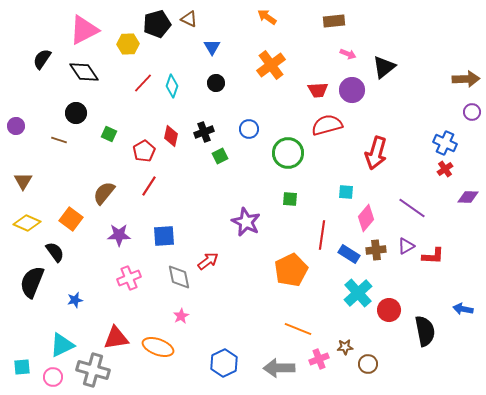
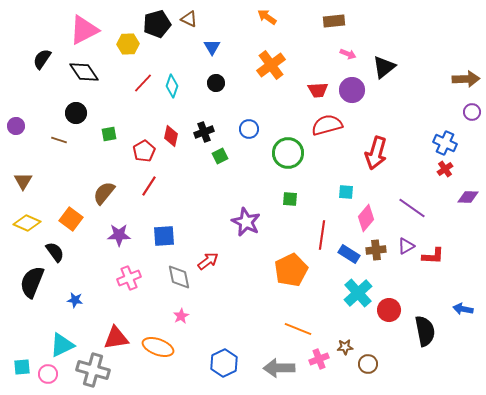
green square at (109, 134): rotated 35 degrees counterclockwise
blue star at (75, 300): rotated 21 degrees clockwise
pink circle at (53, 377): moved 5 px left, 3 px up
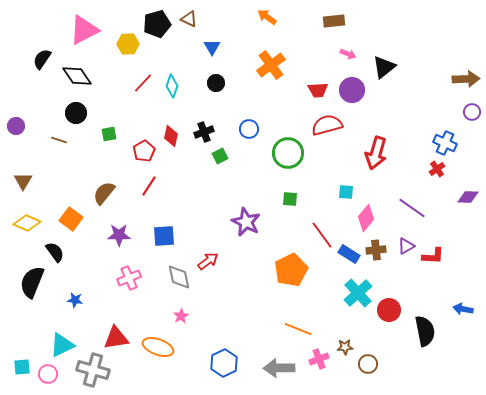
black diamond at (84, 72): moved 7 px left, 4 px down
red cross at (445, 169): moved 8 px left
red line at (322, 235): rotated 44 degrees counterclockwise
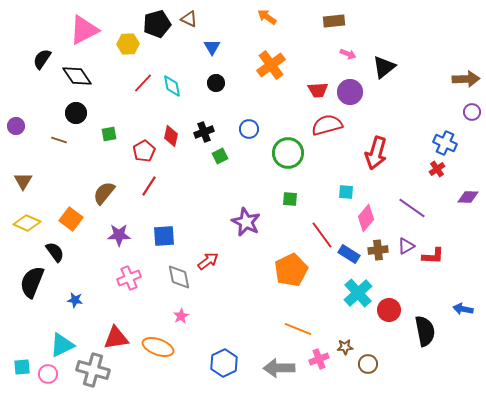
cyan diamond at (172, 86): rotated 30 degrees counterclockwise
purple circle at (352, 90): moved 2 px left, 2 px down
brown cross at (376, 250): moved 2 px right
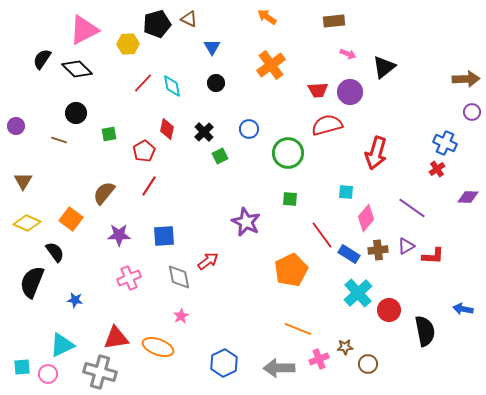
black diamond at (77, 76): moved 7 px up; rotated 12 degrees counterclockwise
black cross at (204, 132): rotated 24 degrees counterclockwise
red diamond at (171, 136): moved 4 px left, 7 px up
gray cross at (93, 370): moved 7 px right, 2 px down
